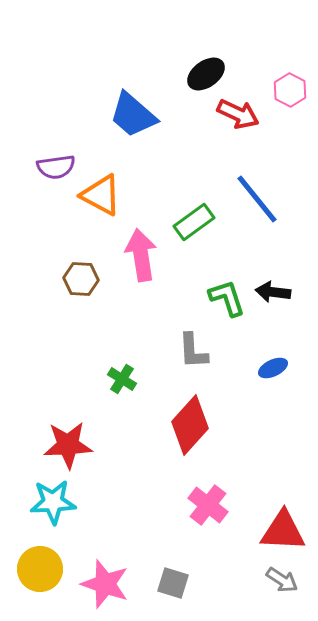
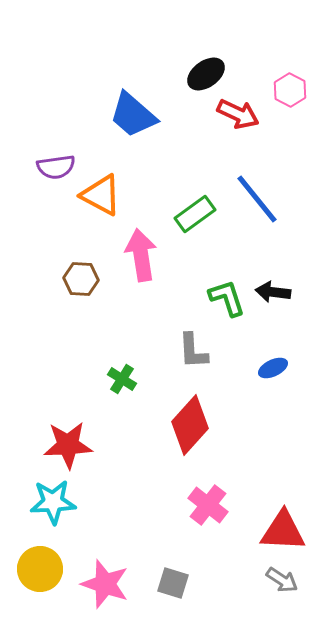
green rectangle: moved 1 px right, 8 px up
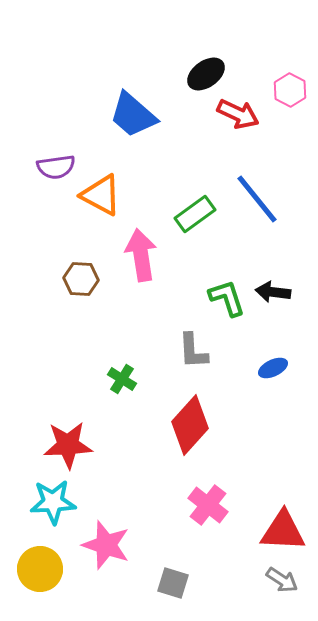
pink star: moved 1 px right, 39 px up
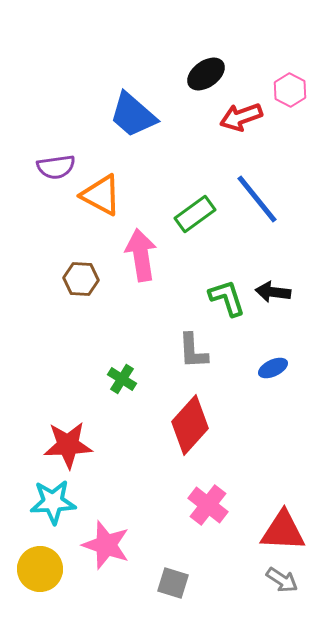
red arrow: moved 3 px right, 3 px down; rotated 135 degrees clockwise
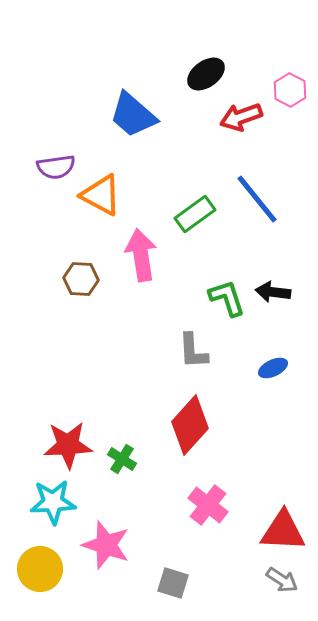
green cross: moved 80 px down
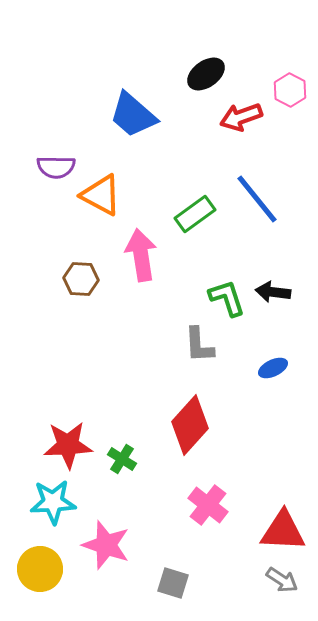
purple semicircle: rotated 9 degrees clockwise
gray L-shape: moved 6 px right, 6 px up
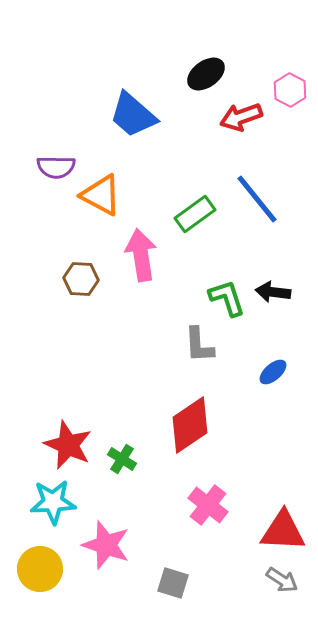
blue ellipse: moved 4 px down; rotated 16 degrees counterclockwise
red diamond: rotated 14 degrees clockwise
red star: rotated 27 degrees clockwise
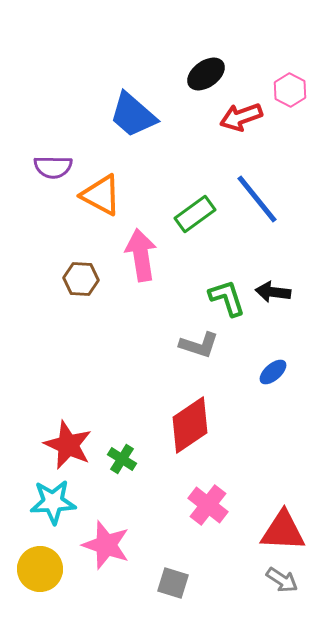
purple semicircle: moved 3 px left
gray L-shape: rotated 69 degrees counterclockwise
